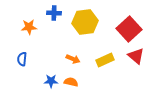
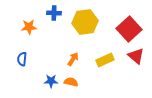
orange arrow: rotated 80 degrees counterclockwise
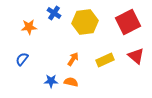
blue cross: rotated 32 degrees clockwise
red square: moved 1 px left, 7 px up; rotated 15 degrees clockwise
blue semicircle: rotated 32 degrees clockwise
